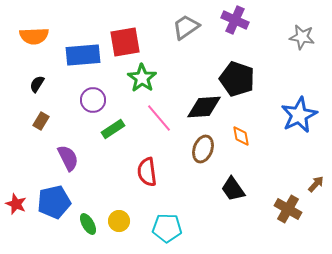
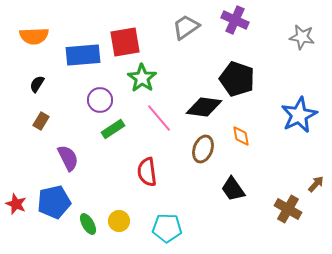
purple circle: moved 7 px right
black diamond: rotated 12 degrees clockwise
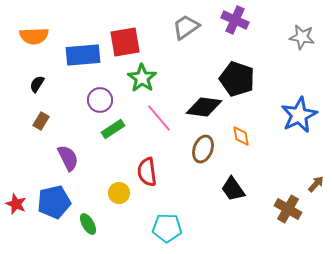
yellow circle: moved 28 px up
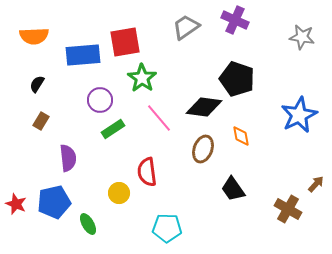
purple semicircle: rotated 20 degrees clockwise
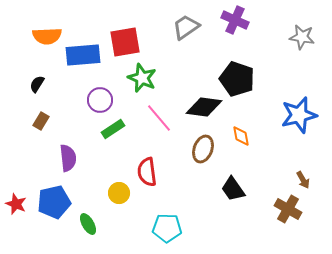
orange semicircle: moved 13 px right
green star: rotated 12 degrees counterclockwise
blue star: rotated 12 degrees clockwise
brown arrow: moved 13 px left, 4 px up; rotated 108 degrees clockwise
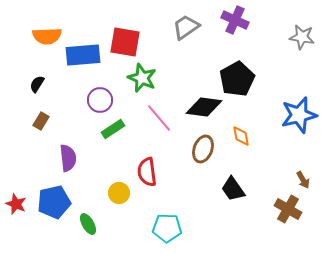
red square: rotated 20 degrees clockwise
black pentagon: rotated 24 degrees clockwise
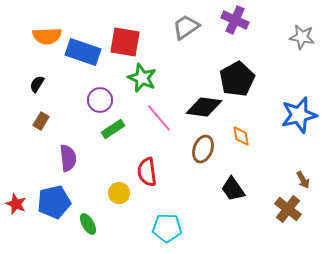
blue rectangle: moved 3 px up; rotated 24 degrees clockwise
brown cross: rotated 8 degrees clockwise
